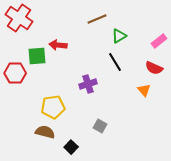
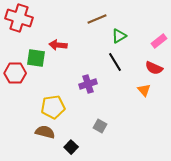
red cross: rotated 16 degrees counterclockwise
green square: moved 1 px left, 2 px down; rotated 12 degrees clockwise
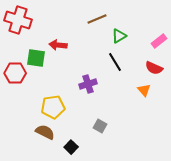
red cross: moved 1 px left, 2 px down
brown semicircle: rotated 12 degrees clockwise
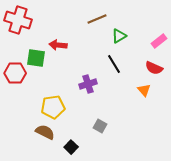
black line: moved 1 px left, 2 px down
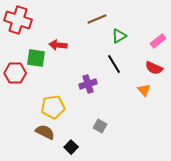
pink rectangle: moved 1 px left
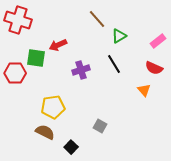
brown line: rotated 72 degrees clockwise
red arrow: rotated 30 degrees counterclockwise
purple cross: moved 7 px left, 14 px up
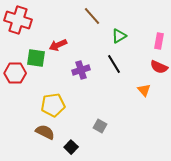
brown line: moved 5 px left, 3 px up
pink rectangle: moved 1 px right; rotated 42 degrees counterclockwise
red semicircle: moved 5 px right, 1 px up
yellow pentagon: moved 2 px up
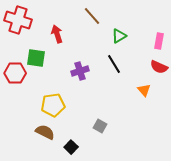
red arrow: moved 1 px left, 11 px up; rotated 96 degrees clockwise
purple cross: moved 1 px left, 1 px down
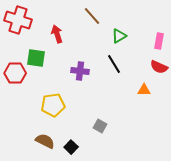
purple cross: rotated 24 degrees clockwise
orange triangle: rotated 48 degrees counterclockwise
brown semicircle: moved 9 px down
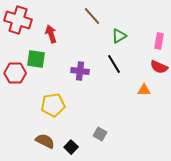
red arrow: moved 6 px left
green square: moved 1 px down
gray square: moved 8 px down
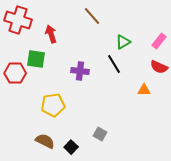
green triangle: moved 4 px right, 6 px down
pink rectangle: rotated 28 degrees clockwise
